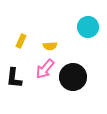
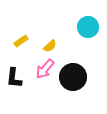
yellow rectangle: rotated 32 degrees clockwise
yellow semicircle: rotated 40 degrees counterclockwise
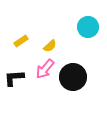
black L-shape: rotated 80 degrees clockwise
